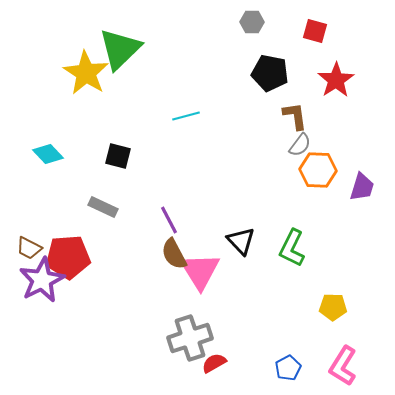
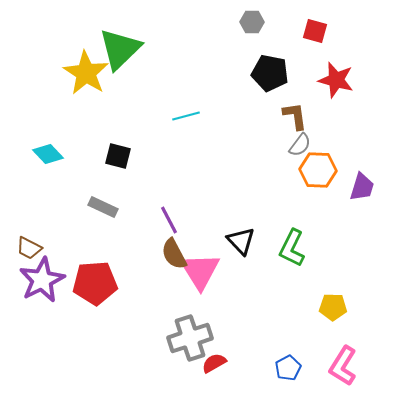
red star: rotated 24 degrees counterclockwise
red pentagon: moved 27 px right, 26 px down
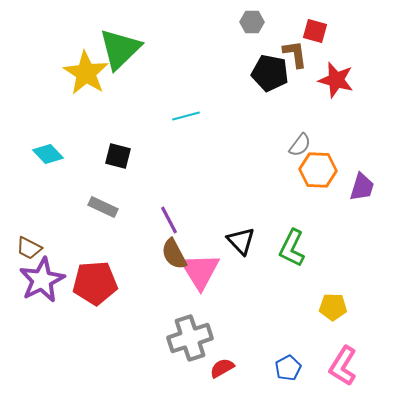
brown L-shape: moved 62 px up
red semicircle: moved 8 px right, 5 px down
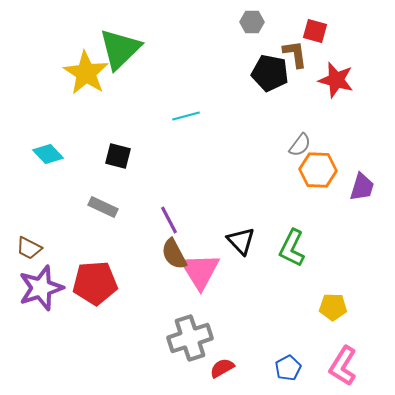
purple star: moved 1 px left, 8 px down; rotated 9 degrees clockwise
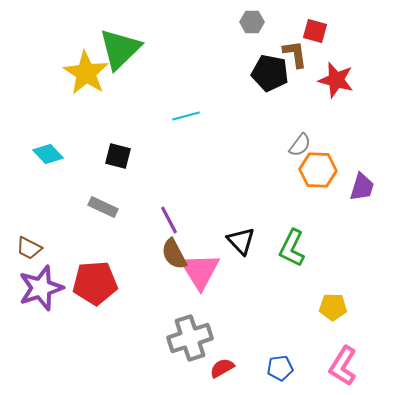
blue pentagon: moved 8 px left; rotated 20 degrees clockwise
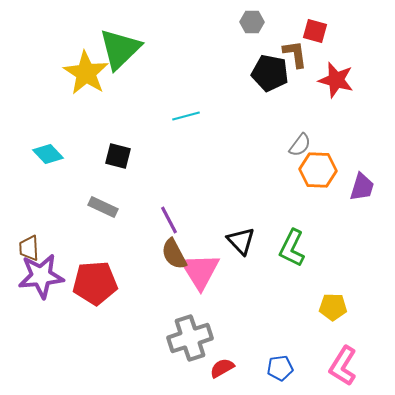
brown trapezoid: rotated 60 degrees clockwise
purple star: moved 12 px up; rotated 12 degrees clockwise
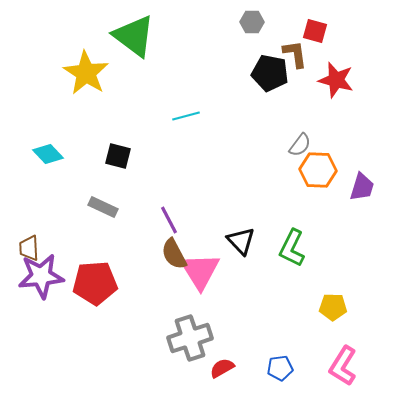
green triangle: moved 14 px right, 13 px up; rotated 39 degrees counterclockwise
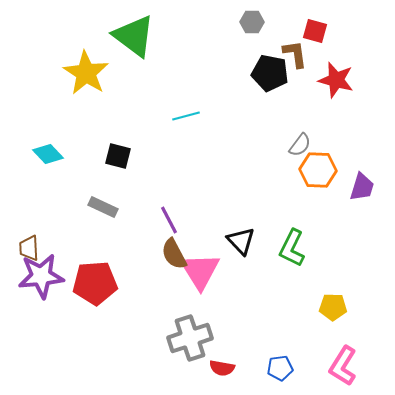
red semicircle: rotated 140 degrees counterclockwise
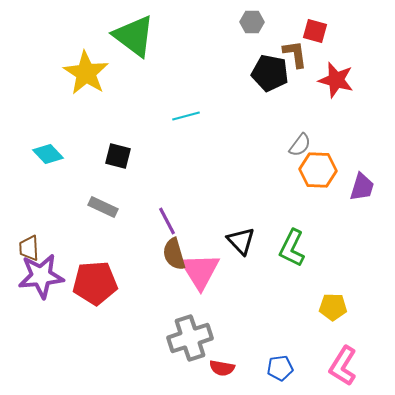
purple line: moved 2 px left, 1 px down
brown semicircle: rotated 12 degrees clockwise
